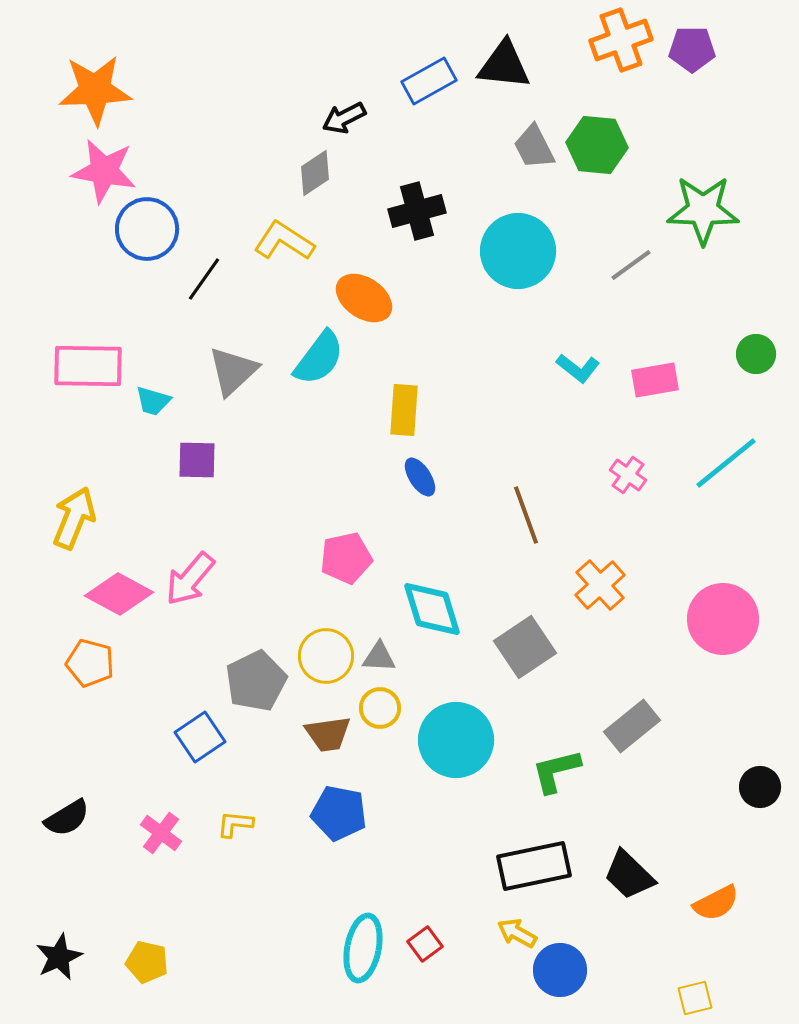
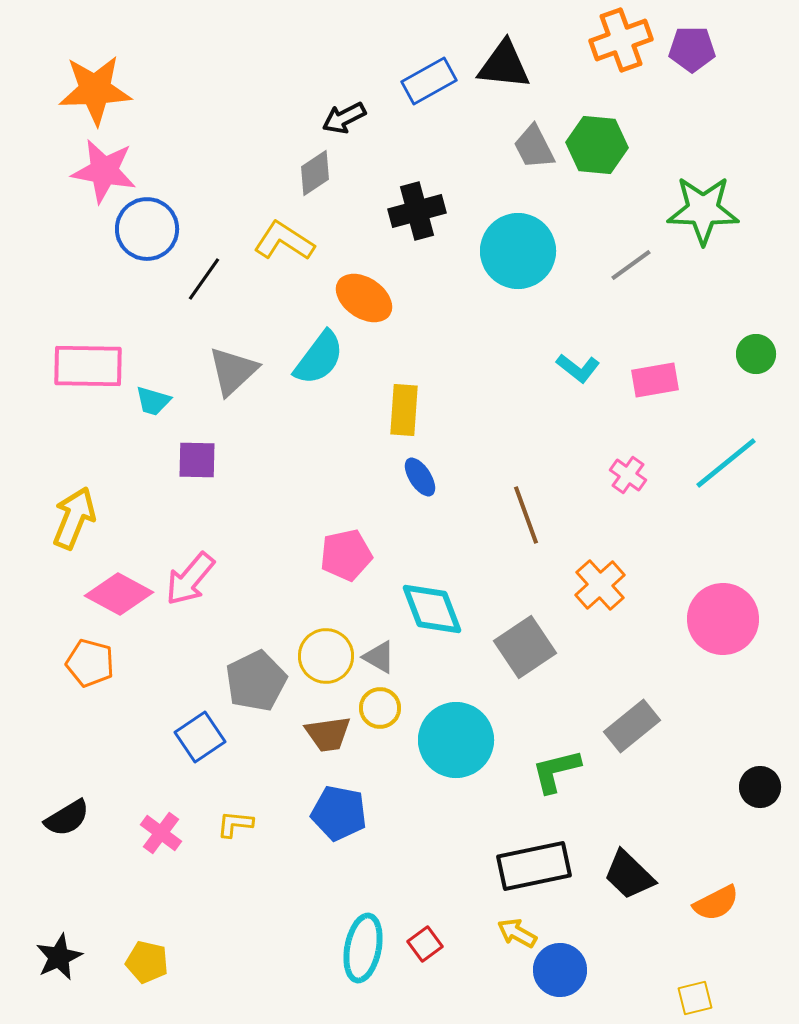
pink pentagon at (346, 558): moved 3 px up
cyan diamond at (432, 609): rotated 4 degrees counterclockwise
gray triangle at (379, 657): rotated 27 degrees clockwise
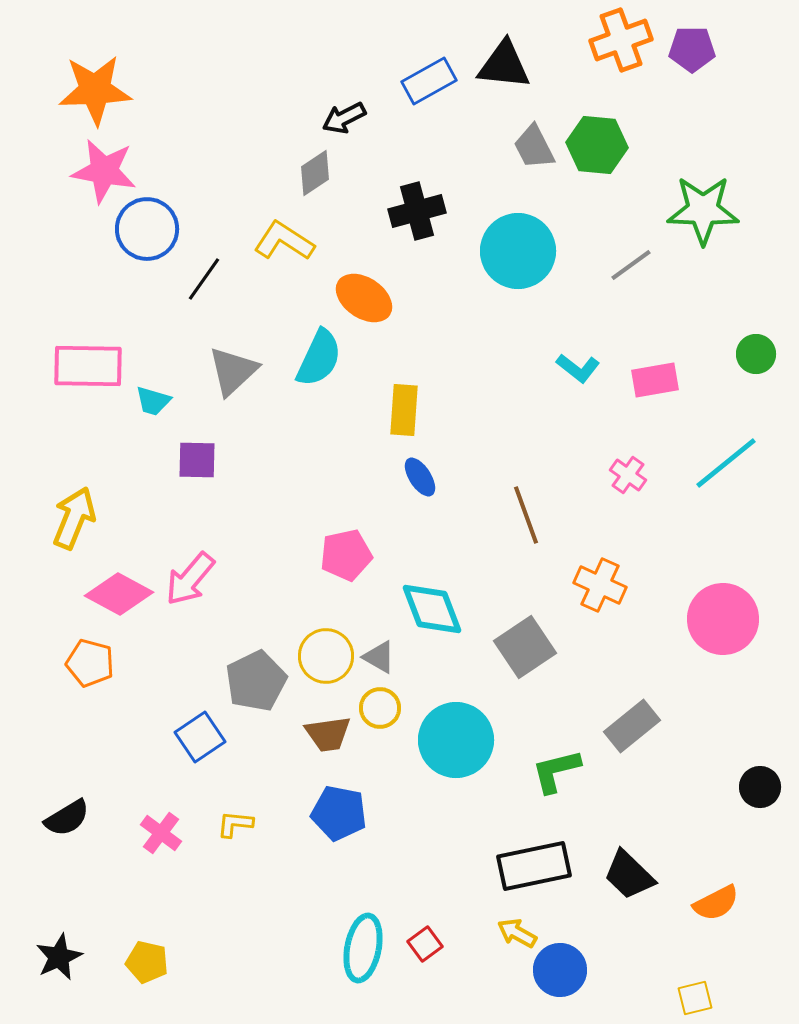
cyan semicircle at (319, 358): rotated 12 degrees counterclockwise
orange cross at (600, 585): rotated 24 degrees counterclockwise
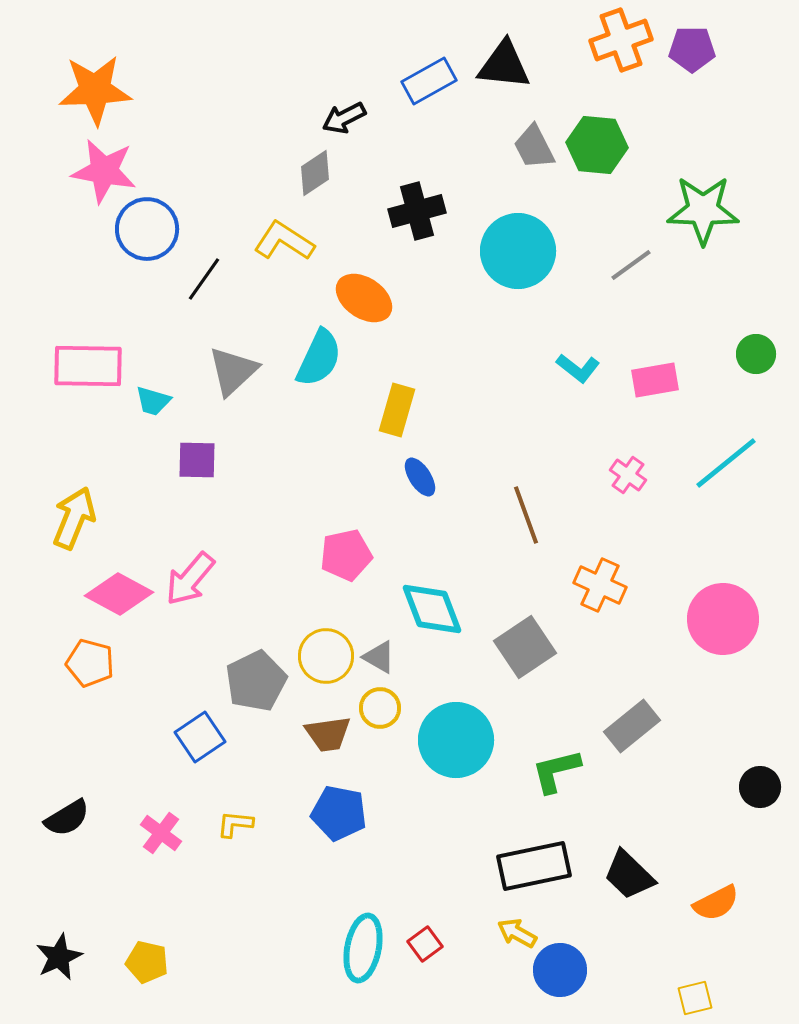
yellow rectangle at (404, 410): moved 7 px left; rotated 12 degrees clockwise
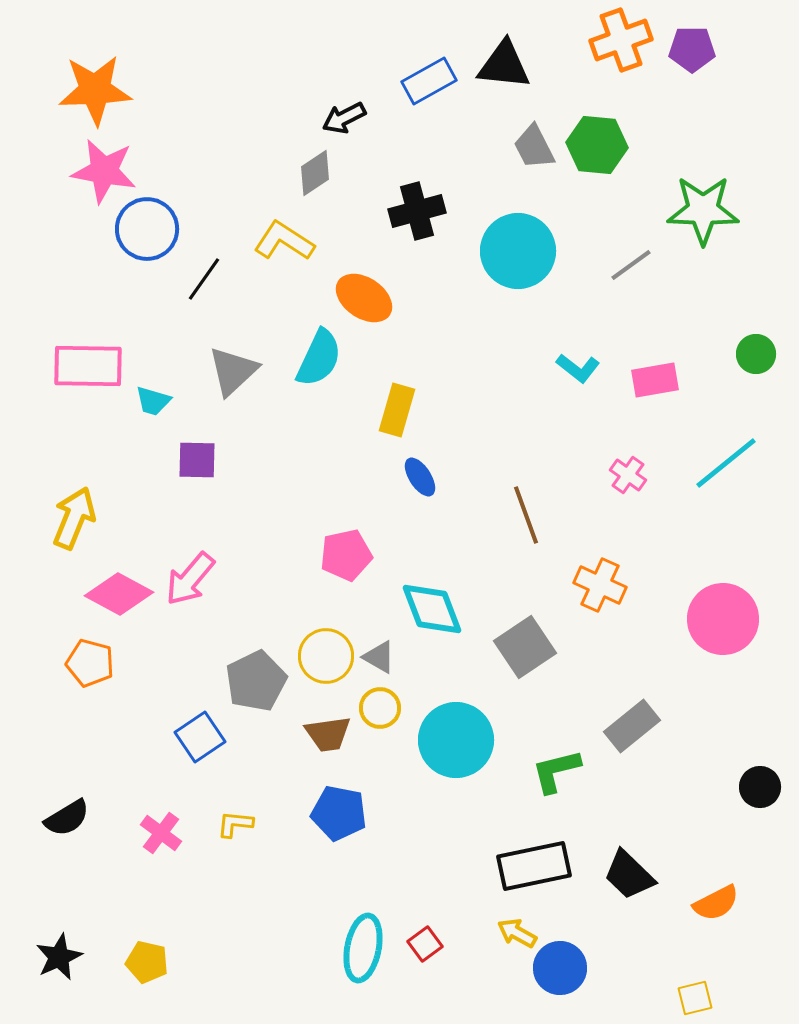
blue circle at (560, 970): moved 2 px up
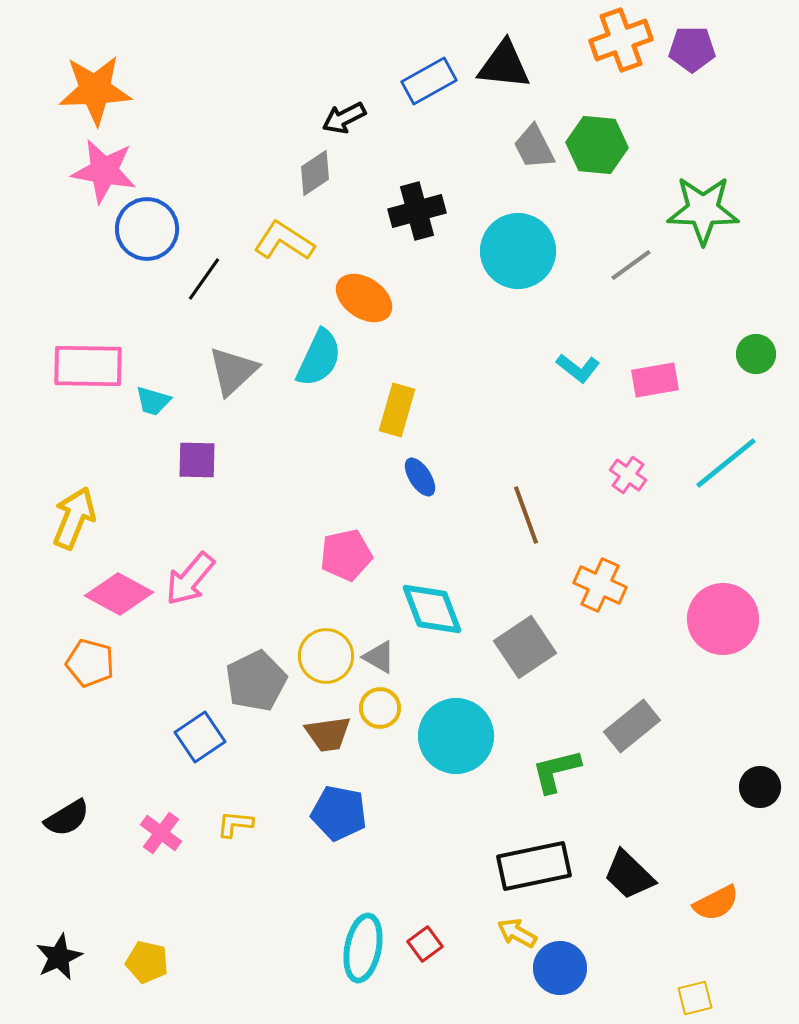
cyan circle at (456, 740): moved 4 px up
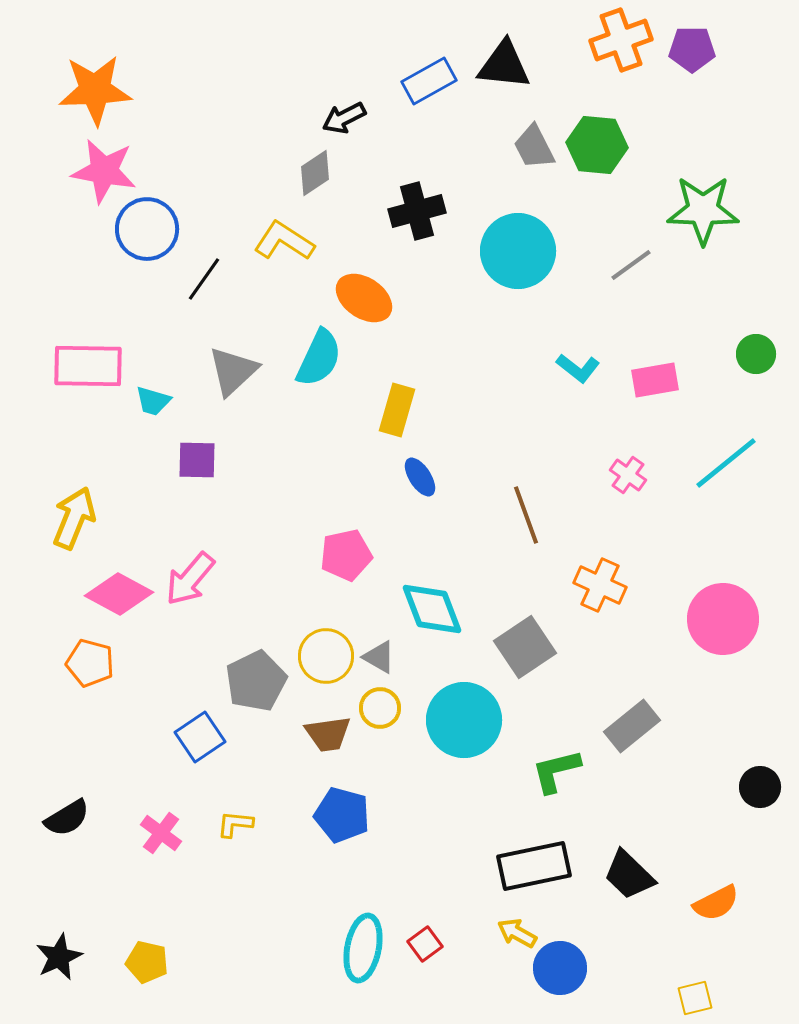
cyan circle at (456, 736): moved 8 px right, 16 px up
blue pentagon at (339, 813): moved 3 px right, 2 px down; rotated 4 degrees clockwise
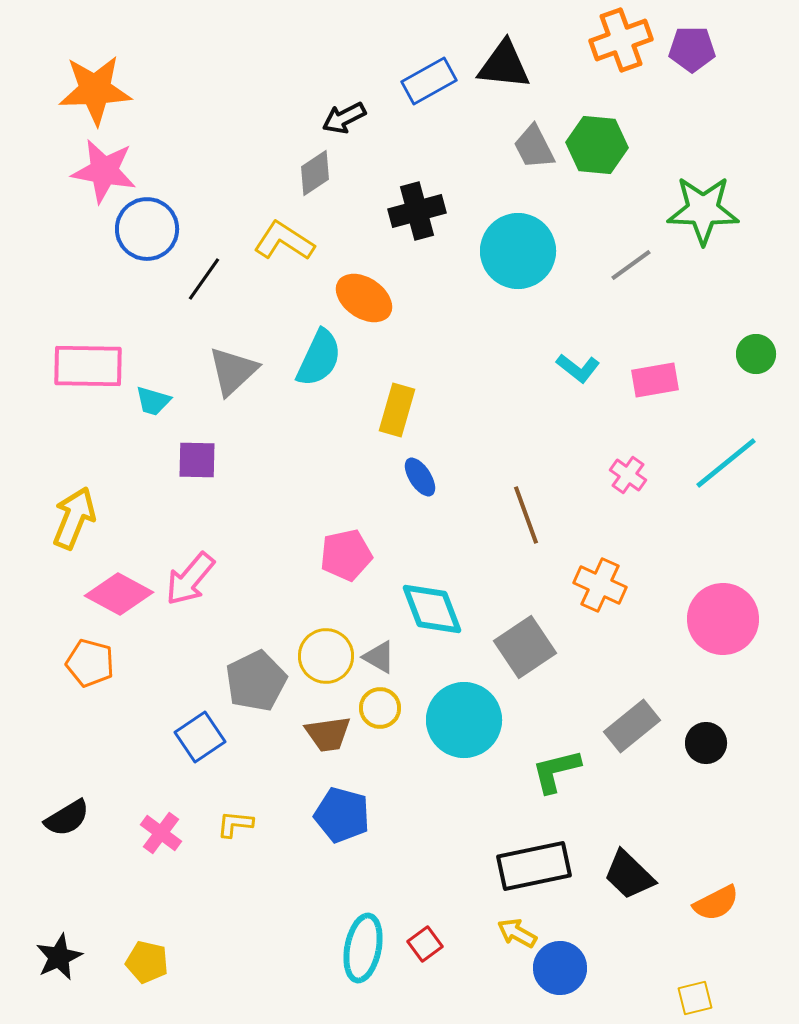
black circle at (760, 787): moved 54 px left, 44 px up
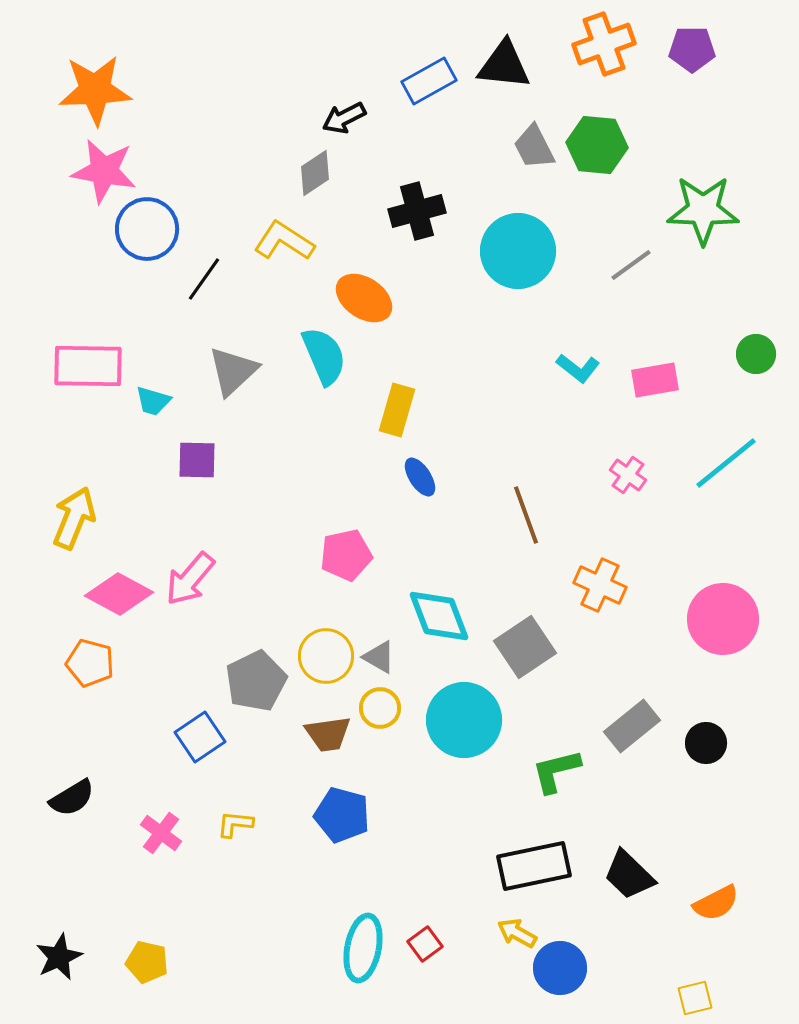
orange cross at (621, 40): moved 17 px left, 4 px down
cyan semicircle at (319, 358): moved 5 px right, 2 px up; rotated 48 degrees counterclockwise
cyan diamond at (432, 609): moved 7 px right, 7 px down
black semicircle at (67, 818): moved 5 px right, 20 px up
